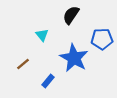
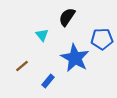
black semicircle: moved 4 px left, 2 px down
blue star: moved 1 px right
brown line: moved 1 px left, 2 px down
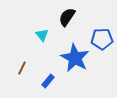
brown line: moved 2 px down; rotated 24 degrees counterclockwise
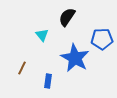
blue rectangle: rotated 32 degrees counterclockwise
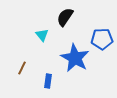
black semicircle: moved 2 px left
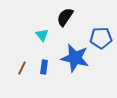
blue pentagon: moved 1 px left, 1 px up
blue star: rotated 16 degrees counterclockwise
blue rectangle: moved 4 px left, 14 px up
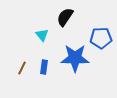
blue star: rotated 12 degrees counterclockwise
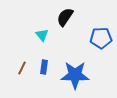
blue star: moved 17 px down
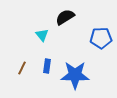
black semicircle: rotated 24 degrees clockwise
blue rectangle: moved 3 px right, 1 px up
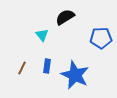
blue star: rotated 24 degrees clockwise
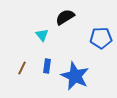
blue star: moved 1 px down
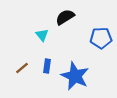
brown line: rotated 24 degrees clockwise
